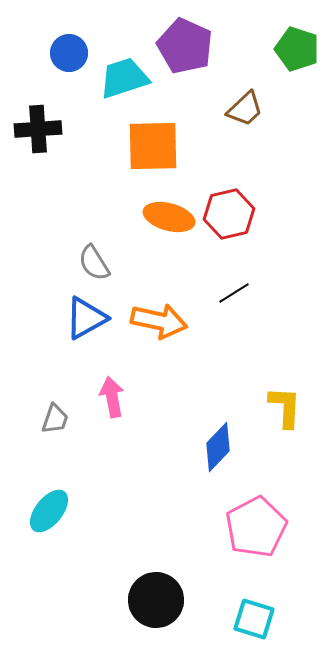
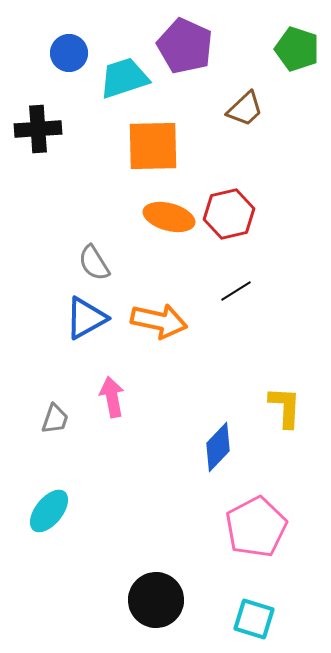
black line: moved 2 px right, 2 px up
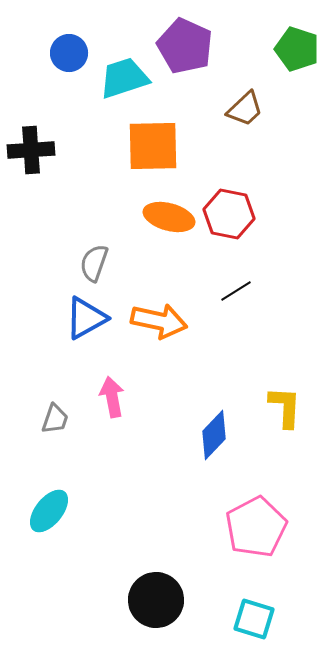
black cross: moved 7 px left, 21 px down
red hexagon: rotated 24 degrees clockwise
gray semicircle: rotated 51 degrees clockwise
blue diamond: moved 4 px left, 12 px up
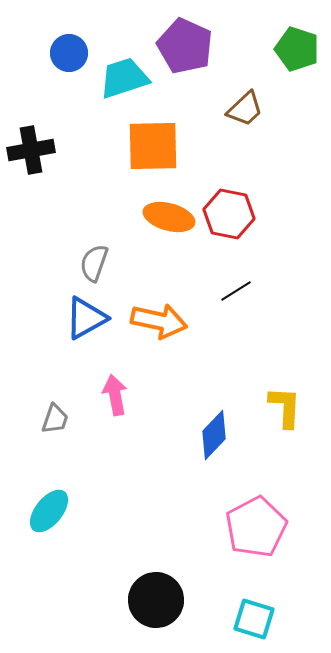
black cross: rotated 6 degrees counterclockwise
pink arrow: moved 3 px right, 2 px up
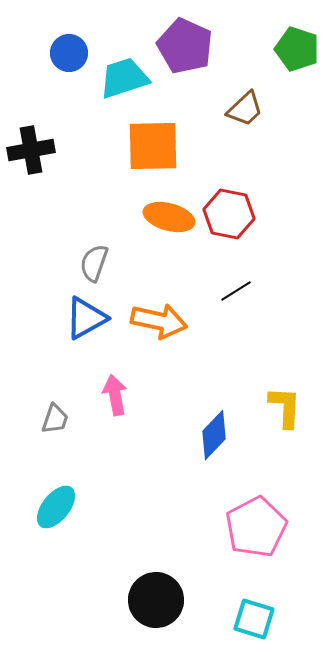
cyan ellipse: moved 7 px right, 4 px up
